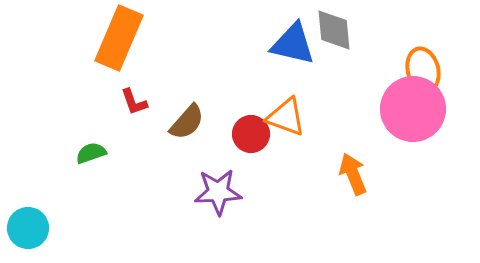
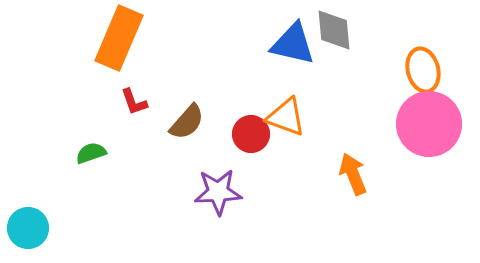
pink circle: moved 16 px right, 15 px down
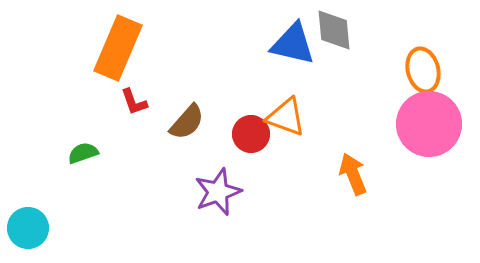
orange rectangle: moved 1 px left, 10 px down
green semicircle: moved 8 px left
purple star: rotated 18 degrees counterclockwise
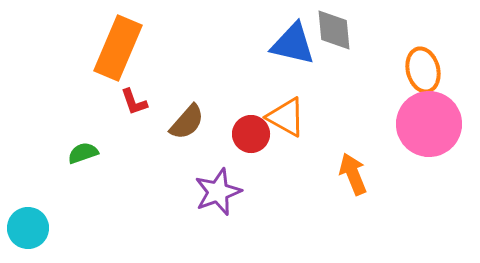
orange triangle: rotated 9 degrees clockwise
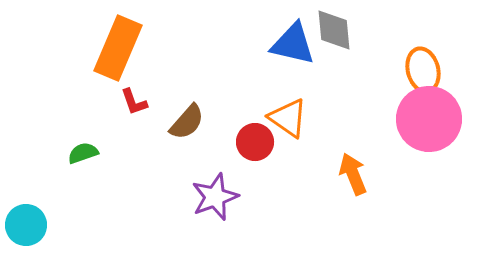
orange triangle: moved 2 px right, 1 px down; rotated 6 degrees clockwise
pink circle: moved 5 px up
red circle: moved 4 px right, 8 px down
purple star: moved 3 px left, 5 px down
cyan circle: moved 2 px left, 3 px up
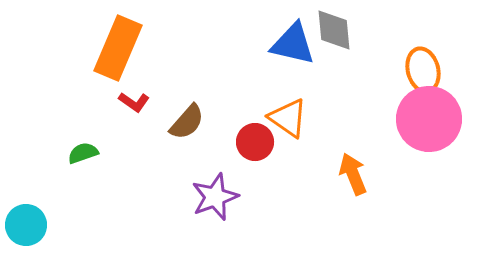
red L-shape: rotated 36 degrees counterclockwise
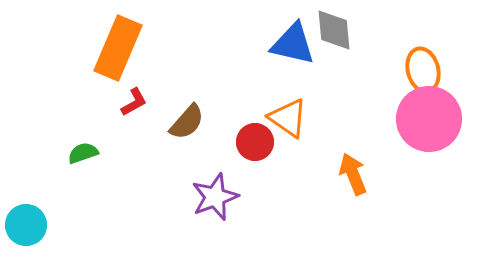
red L-shape: rotated 64 degrees counterclockwise
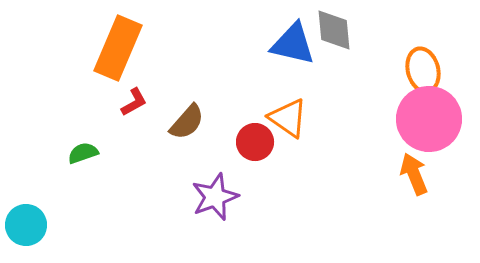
orange arrow: moved 61 px right
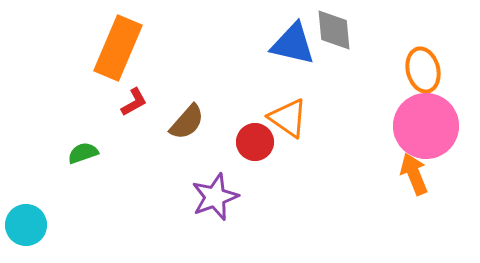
pink circle: moved 3 px left, 7 px down
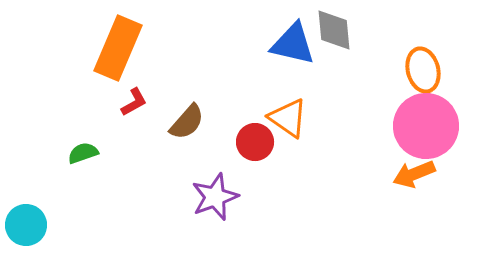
orange arrow: rotated 90 degrees counterclockwise
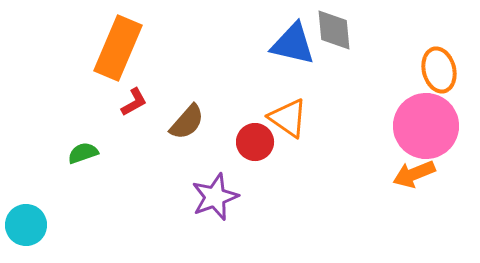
orange ellipse: moved 16 px right
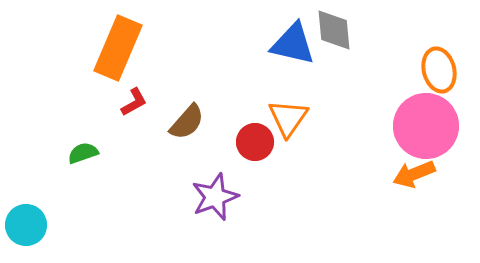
orange triangle: rotated 30 degrees clockwise
